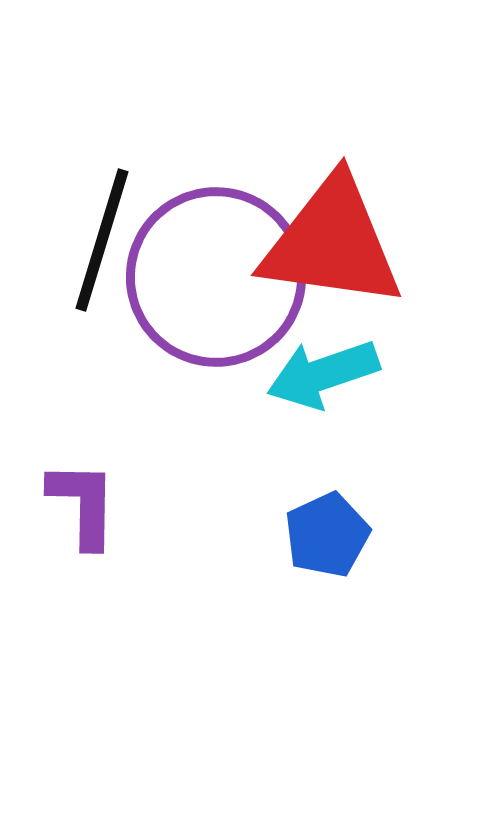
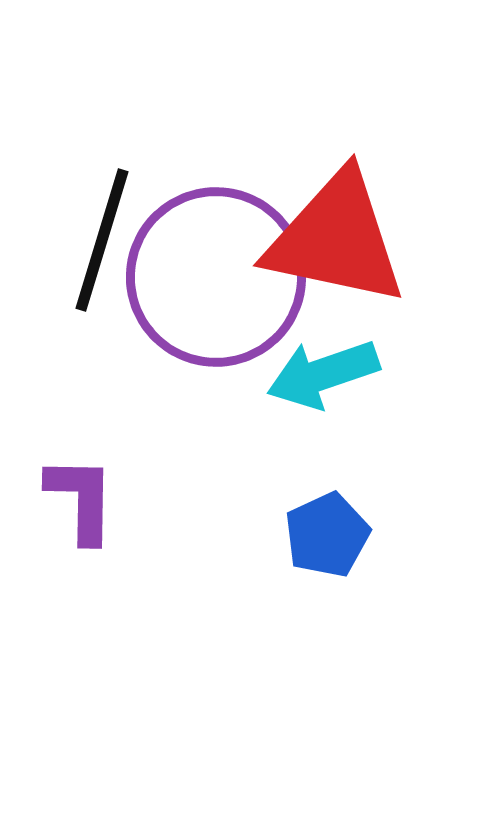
red triangle: moved 4 px right, 4 px up; rotated 4 degrees clockwise
purple L-shape: moved 2 px left, 5 px up
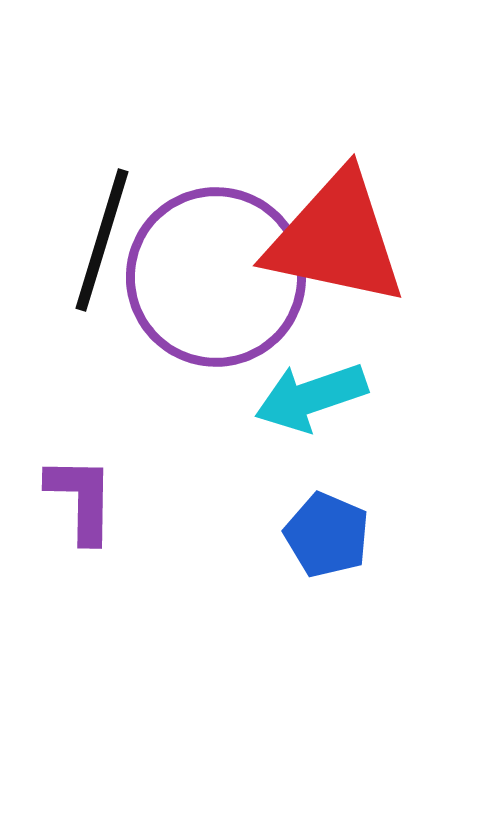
cyan arrow: moved 12 px left, 23 px down
blue pentagon: rotated 24 degrees counterclockwise
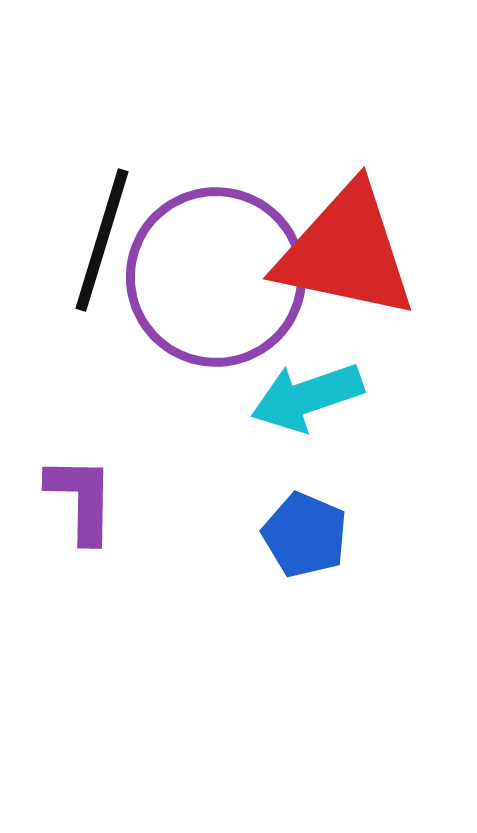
red triangle: moved 10 px right, 13 px down
cyan arrow: moved 4 px left
blue pentagon: moved 22 px left
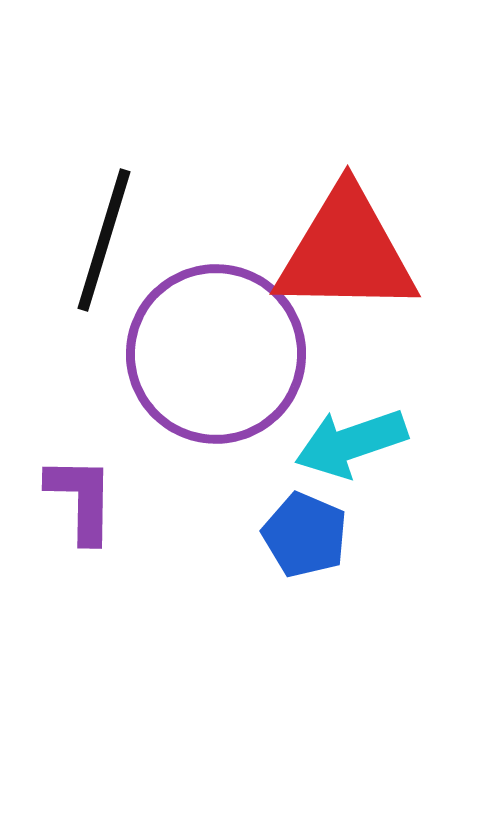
black line: moved 2 px right
red triangle: rotated 11 degrees counterclockwise
purple circle: moved 77 px down
cyan arrow: moved 44 px right, 46 px down
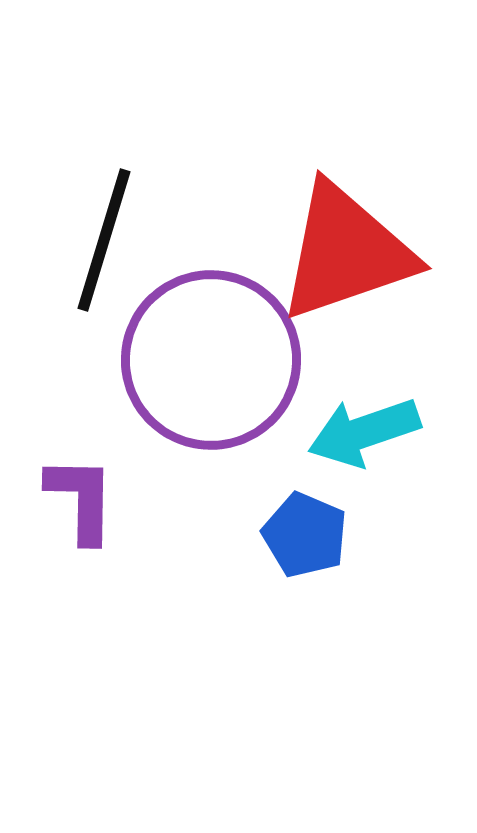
red triangle: rotated 20 degrees counterclockwise
purple circle: moved 5 px left, 6 px down
cyan arrow: moved 13 px right, 11 px up
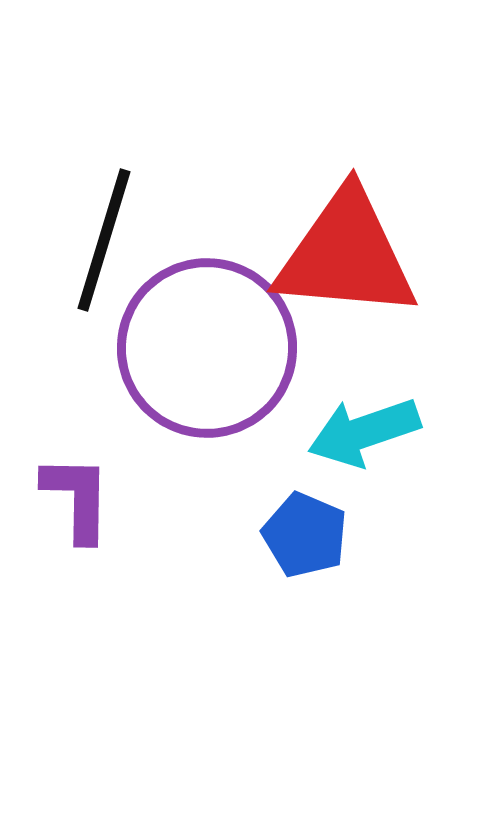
red triangle: moved 3 px down; rotated 24 degrees clockwise
purple circle: moved 4 px left, 12 px up
purple L-shape: moved 4 px left, 1 px up
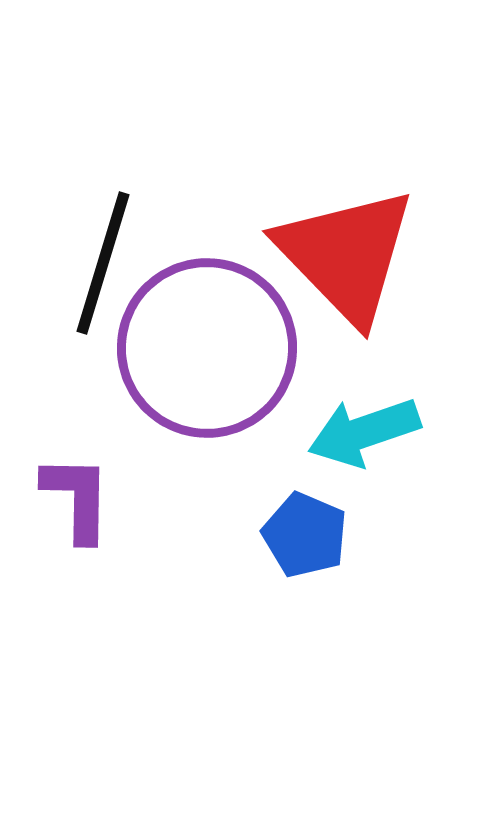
black line: moved 1 px left, 23 px down
red triangle: rotated 41 degrees clockwise
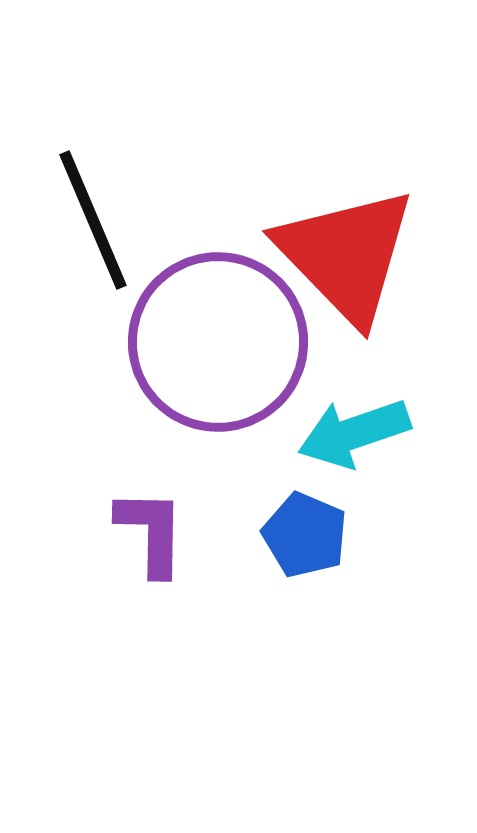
black line: moved 10 px left, 43 px up; rotated 40 degrees counterclockwise
purple circle: moved 11 px right, 6 px up
cyan arrow: moved 10 px left, 1 px down
purple L-shape: moved 74 px right, 34 px down
